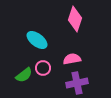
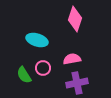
cyan ellipse: rotated 20 degrees counterclockwise
green semicircle: rotated 96 degrees clockwise
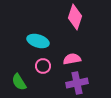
pink diamond: moved 2 px up
cyan ellipse: moved 1 px right, 1 px down
pink circle: moved 2 px up
green semicircle: moved 5 px left, 7 px down
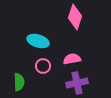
green semicircle: rotated 150 degrees counterclockwise
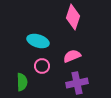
pink diamond: moved 2 px left
pink semicircle: moved 3 px up; rotated 12 degrees counterclockwise
pink circle: moved 1 px left
green semicircle: moved 3 px right
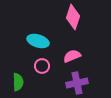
green semicircle: moved 4 px left
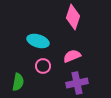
pink circle: moved 1 px right
green semicircle: rotated 12 degrees clockwise
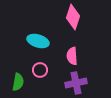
pink semicircle: rotated 72 degrees counterclockwise
pink circle: moved 3 px left, 4 px down
purple cross: moved 1 px left
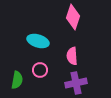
green semicircle: moved 1 px left, 2 px up
